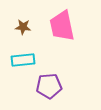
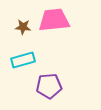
pink trapezoid: moved 8 px left, 6 px up; rotated 96 degrees clockwise
cyan rectangle: rotated 10 degrees counterclockwise
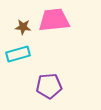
cyan rectangle: moved 5 px left, 6 px up
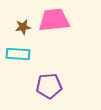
brown star: rotated 14 degrees counterclockwise
cyan rectangle: rotated 20 degrees clockwise
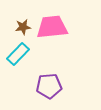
pink trapezoid: moved 2 px left, 7 px down
cyan rectangle: rotated 50 degrees counterclockwise
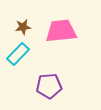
pink trapezoid: moved 9 px right, 4 px down
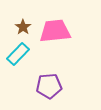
brown star: rotated 28 degrees counterclockwise
pink trapezoid: moved 6 px left
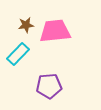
brown star: moved 3 px right, 2 px up; rotated 28 degrees clockwise
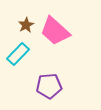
brown star: rotated 21 degrees counterclockwise
pink trapezoid: rotated 132 degrees counterclockwise
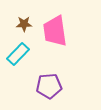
brown star: moved 2 px left, 1 px up; rotated 28 degrees clockwise
pink trapezoid: rotated 40 degrees clockwise
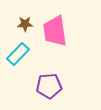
brown star: moved 1 px right
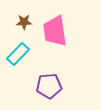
brown star: moved 1 px left, 2 px up
